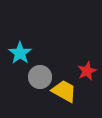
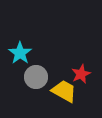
red star: moved 6 px left, 3 px down
gray circle: moved 4 px left
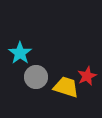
red star: moved 6 px right, 2 px down
yellow trapezoid: moved 2 px right, 4 px up; rotated 12 degrees counterclockwise
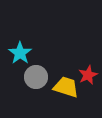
red star: moved 1 px right, 1 px up
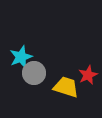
cyan star: moved 1 px right, 4 px down; rotated 15 degrees clockwise
gray circle: moved 2 px left, 4 px up
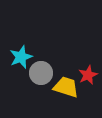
gray circle: moved 7 px right
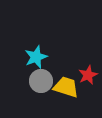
cyan star: moved 15 px right
gray circle: moved 8 px down
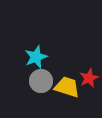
red star: moved 1 px right, 3 px down
yellow trapezoid: moved 1 px right
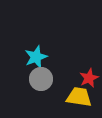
gray circle: moved 2 px up
yellow trapezoid: moved 12 px right, 10 px down; rotated 8 degrees counterclockwise
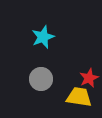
cyan star: moved 7 px right, 20 px up
